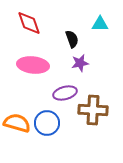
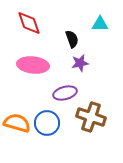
brown cross: moved 2 px left, 7 px down; rotated 16 degrees clockwise
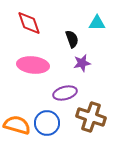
cyan triangle: moved 3 px left, 1 px up
purple star: moved 2 px right
orange semicircle: moved 2 px down
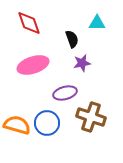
pink ellipse: rotated 24 degrees counterclockwise
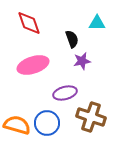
purple star: moved 2 px up
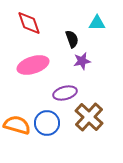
brown cross: moved 2 px left; rotated 24 degrees clockwise
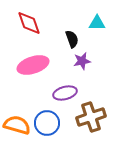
brown cross: moved 2 px right; rotated 28 degrees clockwise
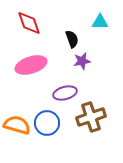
cyan triangle: moved 3 px right, 1 px up
pink ellipse: moved 2 px left
